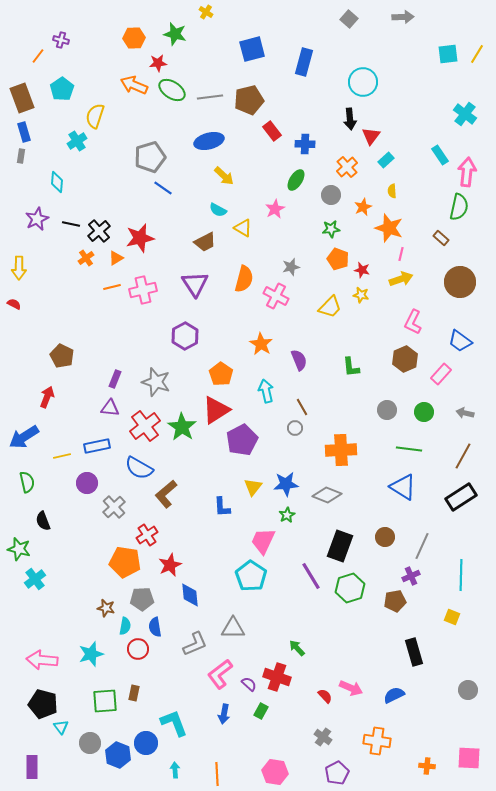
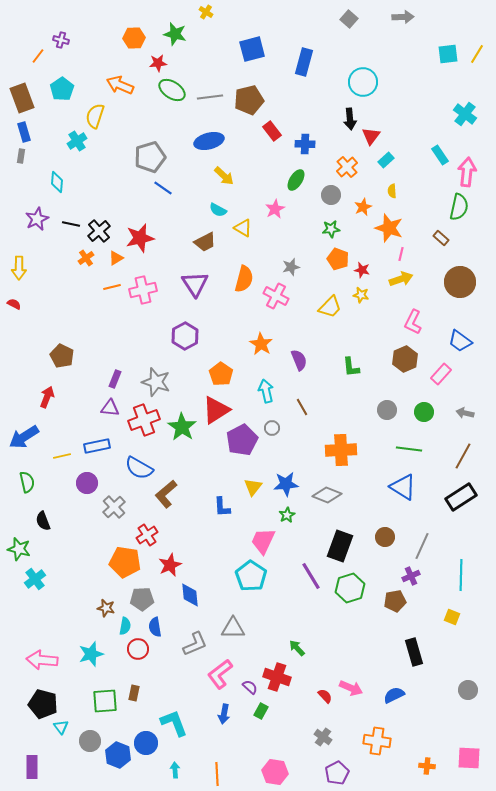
orange arrow at (134, 85): moved 14 px left
red cross at (145, 426): moved 1 px left, 6 px up; rotated 16 degrees clockwise
gray circle at (295, 428): moved 23 px left
purple semicircle at (249, 684): moved 1 px right, 3 px down
gray circle at (90, 743): moved 2 px up
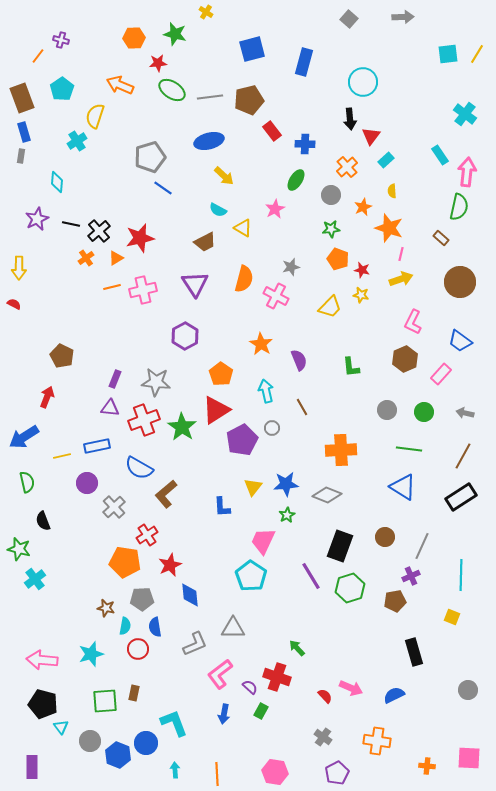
gray star at (156, 382): rotated 12 degrees counterclockwise
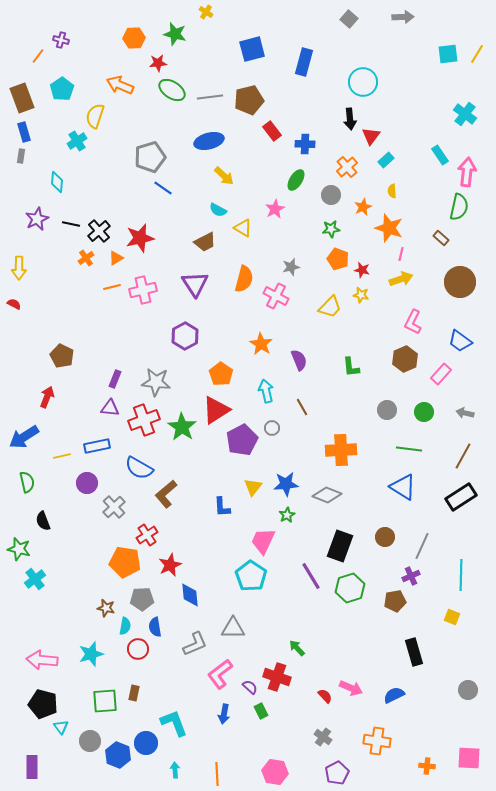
green rectangle at (261, 711): rotated 56 degrees counterclockwise
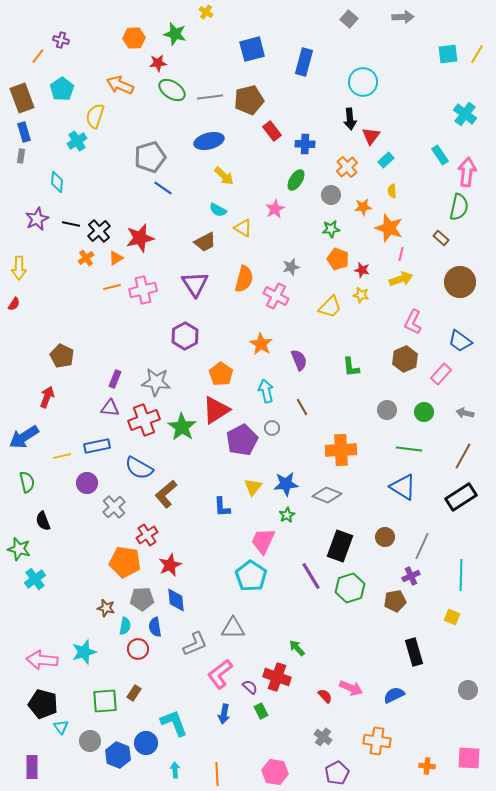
orange star at (363, 207): rotated 18 degrees clockwise
red semicircle at (14, 304): rotated 96 degrees clockwise
blue diamond at (190, 595): moved 14 px left, 5 px down
cyan star at (91, 654): moved 7 px left, 2 px up
brown rectangle at (134, 693): rotated 21 degrees clockwise
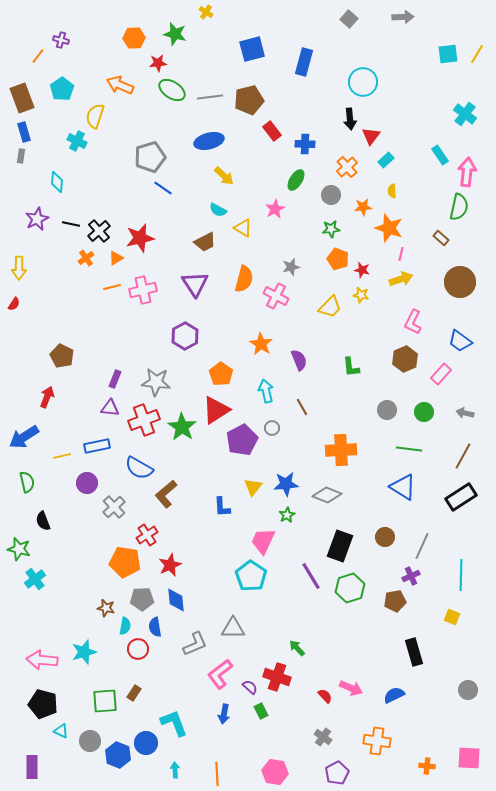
cyan cross at (77, 141): rotated 30 degrees counterclockwise
cyan triangle at (61, 727): moved 4 px down; rotated 28 degrees counterclockwise
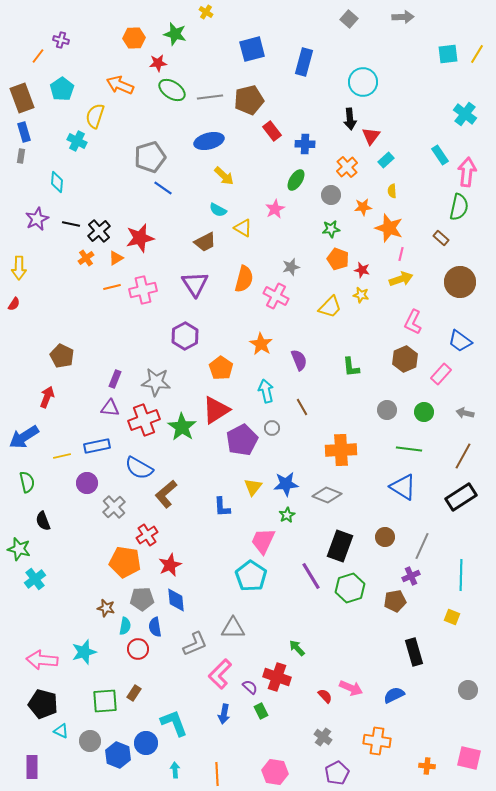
orange pentagon at (221, 374): moved 6 px up
pink L-shape at (220, 674): rotated 8 degrees counterclockwise
pink square at (469, 758): rotated 10 degrees clockwise
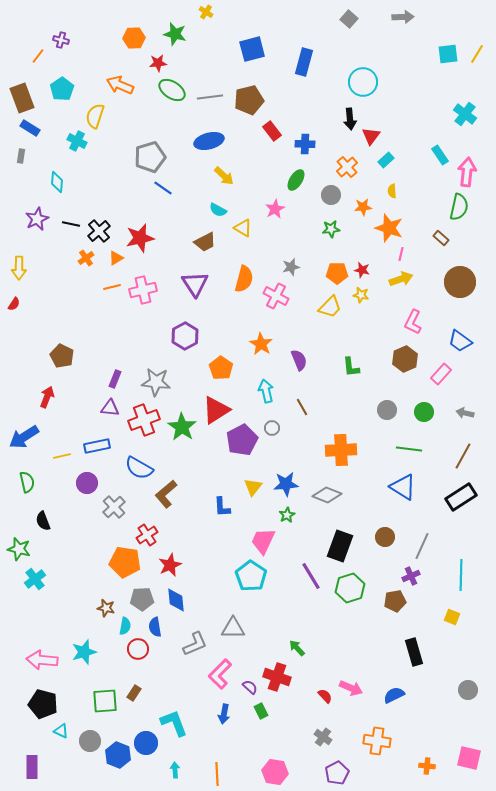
blue rectangle at (24, 132): moved 6 px right, 4 px up; rotated 42 degrees counterclockwise
orange pentagon at (338, 259): moved 1 px left, 14 px down; rotated 20 degrees counterclockwise
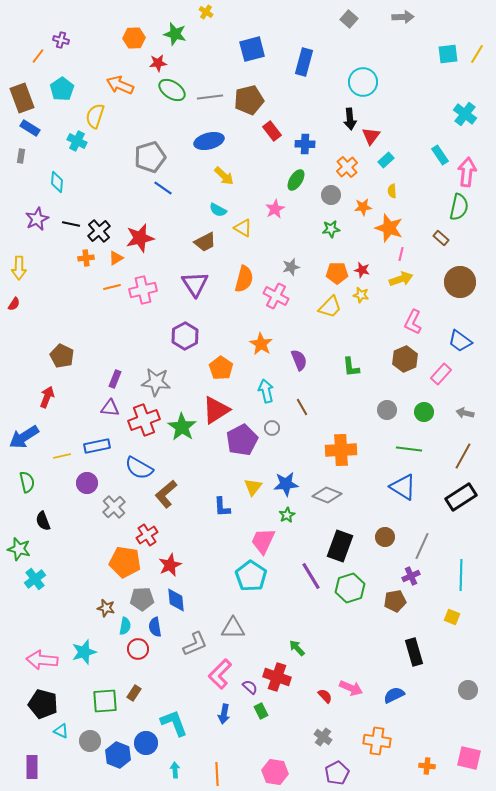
orange cross at (86, 258): rotated 28 degrees clockwise
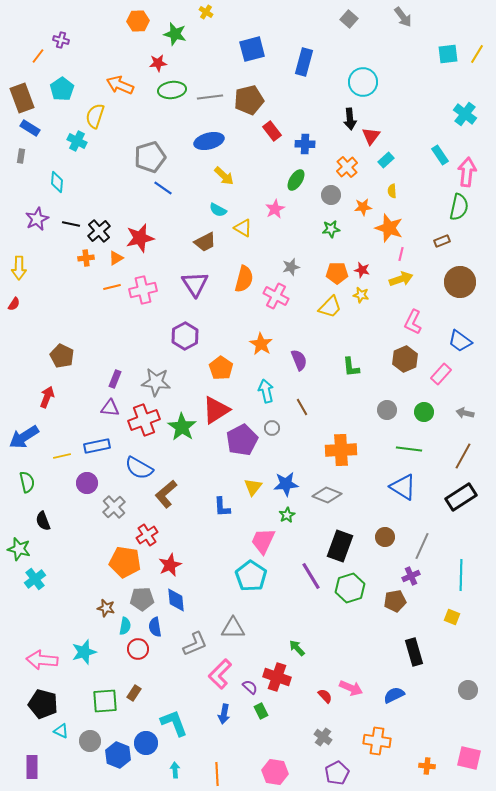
gray arrow at (403, 17): rotated 55 degrees clockwise
orange hexagon at (134, 38): moved 4 px right, 17 px up
green ellipse at (172, 90): rotated 40 degrees counterclockwise
brown rectangle at (441, 238): moved 1 px right, 3 px down; rotated 63 degrees counterclockwise
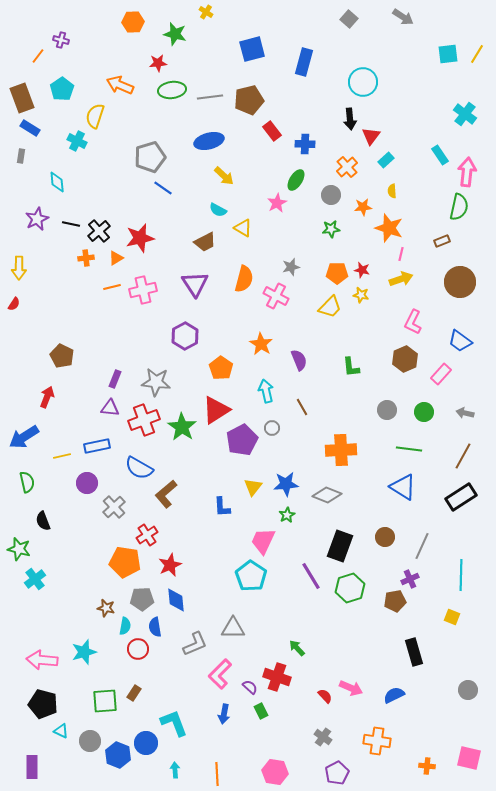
gray arrow at (403, 17): rotated 20 degrees counterclockwise
orange hexagon at (138, 21): moved 5 px left, 1 px down
cyan diamond at (57, 182): rotated 10 degrees counterclockwise
pink star at (275, 209): moved 2 px right, 6 px up
purple cross at (411, 576): moved 1 px left, 3 px down
